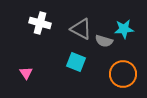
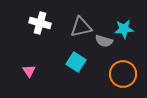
gray triangle: moved 2 px up; rotated 40 degrees counterclockwise
cyan square: rotated 12 degrees clockwise
pink triangle: moved 3 px right, 2 px up
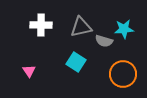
white cross: moved 1 px right, 2 px down; rotated 15 degrees counterclockwise
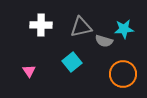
cyan square: moved 4 px left; rotated 18 degrees clockwise
